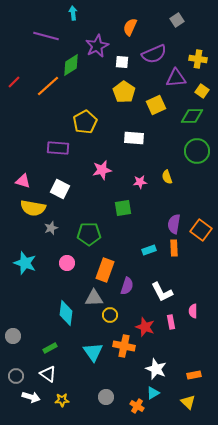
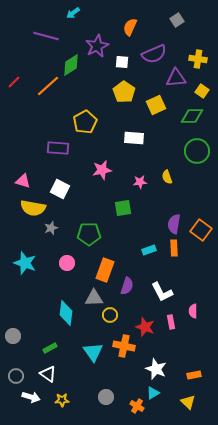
cyan arrow at (73, 13): rotated 120 degrees counterclockwise
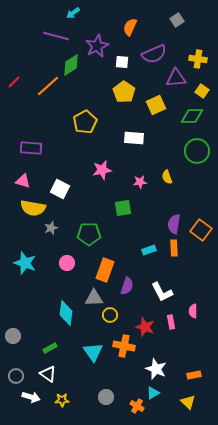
purple line at (46, 36): moved 10 px right
purple rectangle at (58, 148): moved 27 px left
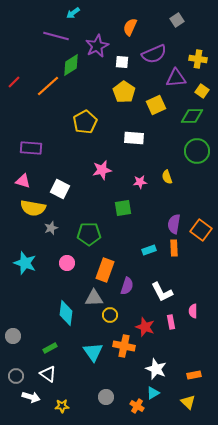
yellow star at (62, 400): moved 6 px down
